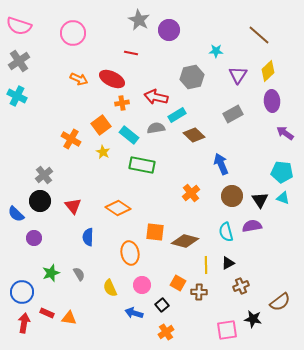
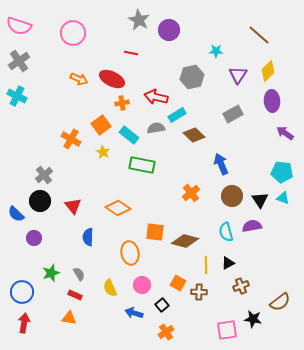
red rectangle at (47, 313): moved 28 px right, 18 px up
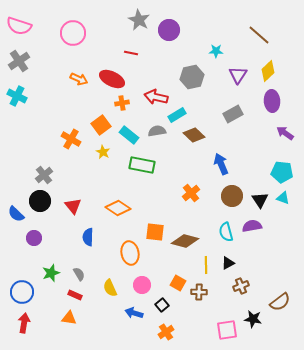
gray semicircle at (156, 128): moved 1 px right, 3 px down
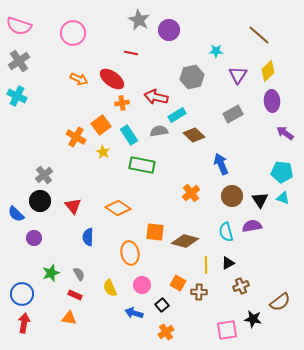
red ellipse at (112, 79): rotated 10 degrees clockwise
gray semicircle at (157, 131): moved 2 px right
cyan rectangle at (129, 135): rotated 18 degrees clockwise
orange cross at (71, 139): moved 5 px right, 2 px up
blue circle at (22, 292): moved 2 px down
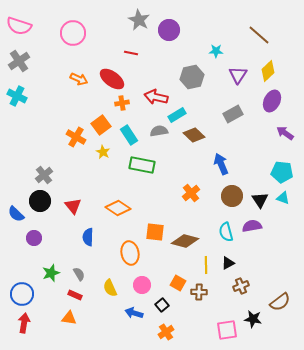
purple ellipse at (272, 101): rotated 30 degrees clockwise
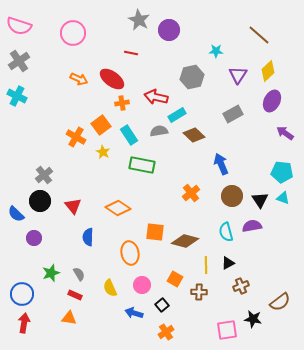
orange square at (178, 283): moved 3 px left, 4 px up
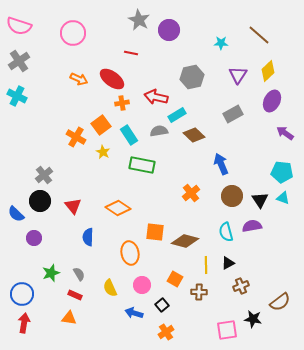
cyan star at (216, 51): moved 5 px right, 8 px up
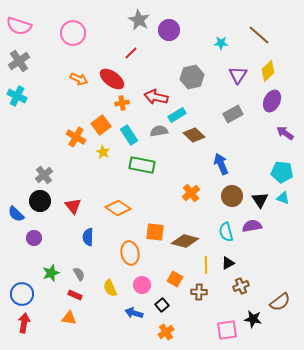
red line at (131, 53): rotated 56 degrees counterclockwise
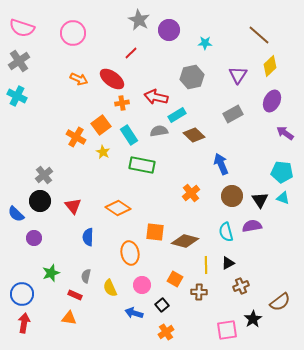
pink semicircle at (19, 26): moved 3 px right, 2 px down
cyan star at (221, 43): moved 16 px left
yellow diamond at (268, 71): moved 2 px right, 5 px up
gray semicircle at (79, 274): moved 7 px right, 2 px down; rotated 136 degrees counterclockwise
black star at (253, 319): rotated 30 degrees clockwise
